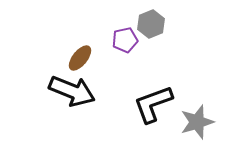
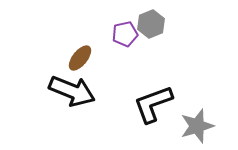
purple pentagon: moved 6 px up
gray star: moved 4 px down
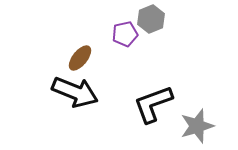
gray hexagon: moved 5 px up
black arrow: moved 3 px right, 1 px down
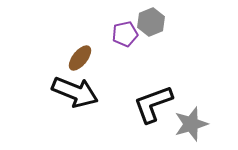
gray hexagon: moved 3 px down
gray star: moved 6 px left, 2 px up
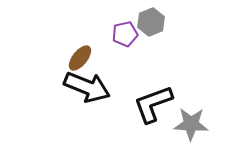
black arrow: moved 12 px right, 5 px up
gray star: rotated 20 degrees clockwise
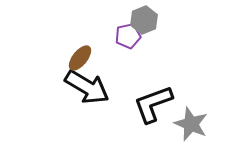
gray hexagon: moved 7 px left, 2 px up
purple pentagon: moved 3 px right, 2 px down
black arrow: rotated 9 degrees clockwise
gray star: rotated 20 degrees clockwise
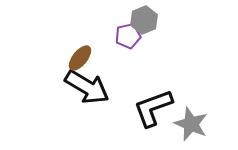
black L-shape: moved 4 px down
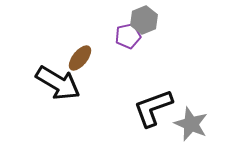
black arrow: moved 29 px left, 4 px up
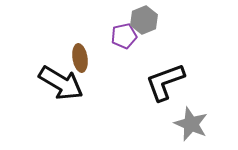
purple pentagon: moved 4 px left
brown ellipse: rotated 48 degrees counterclockwise
black arrow: moved 3 px right
black L-shape: moved 12 px right, 26 px up
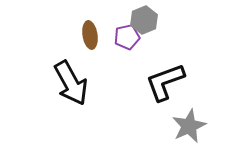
purple pentagon: moved 3 px right, 1 px down
brown ellipse: moved 10 px right, 23 px up
black arrow: moved 10 px right; rotated 30 degrees clockwise
gray star: moved 2 px left, 2 px down; rotated 24 degrees clockwise
